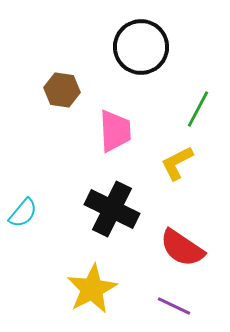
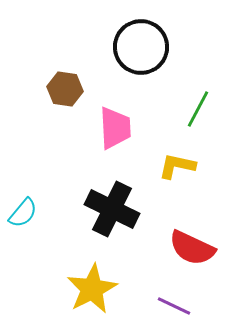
brown hexagon: moved 3 px right, 1 px up
pink trapezoid: moved 3 px up
yellow L-shape: moved 3 px down; rotated 39 degrees clockwise
red semicircle: moved 10 px right; rotated 9 degrees counterclockwise
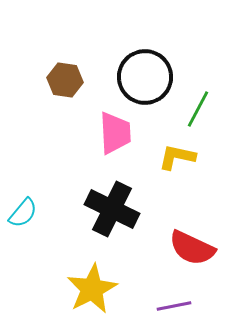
black circle: moved 4 px right, 30 px down
brown hexagon: moved 9 px up
pink trapezoid: moved 5 px down
yellow L-shape: moved 9 px up
purple line: rotated 36 degrees counterclockwise
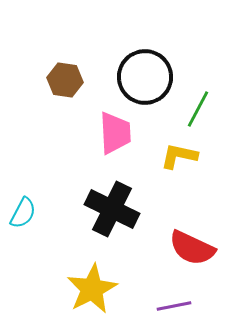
yellow L-shape: moved 2 px right, 1 px up
cyan semicircle: rotated 12 degrees counterclockwise
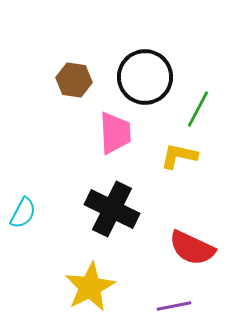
brown hexagon: moved 9 px right
yellow star: moved 2 px left, 2 px up
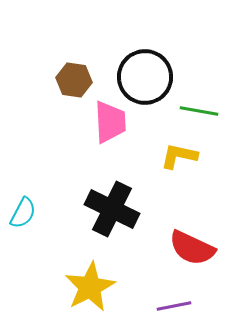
green line: moved 1 px right, 2 px down; rotated 72 degrees clockwise
pink trapezoid: moved 5 px left, 11 px up
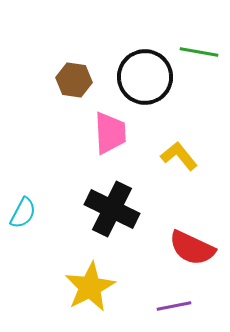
green line: moved 59 px up
pink trapezoid: moved 11 px down
yellow L-shape: rotated 39 degrees clockwise
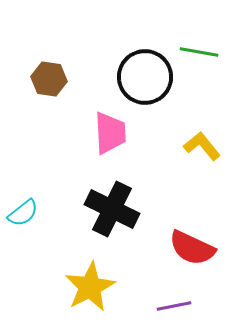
brown hexagon: moved 25 px left, 1 px up
yellow L-shape: moved 23 px right, 10 px up
cyan semicircle: rotated 24 degrees clockwise
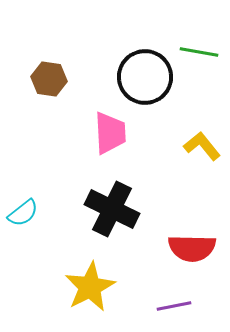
red semicircle: rotated 24 degrees counterclockwise
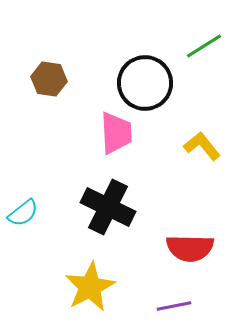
green line: moved 5 px right, 6 px up; rotated 42 degrees counterclockwise
black circle: moved 6 px down
pink trapezoid: moved 6 px right
black cross: moved 4 px left, 2 px up
red semicircle: moved 2 px left
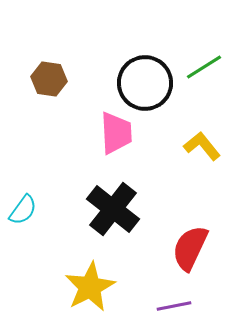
green line: moved 21 px down
black cross: moved 5 px right, 2 px down; rotated 12 degrees clockwise
cyan semicircle: moved 3 px up; rotated 16 degrees counterclockwise
red semicircle: rotated 114 degrees clockwise
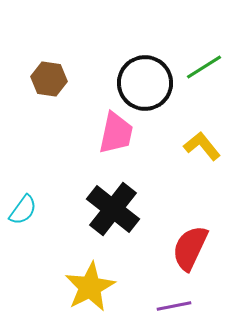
pink trapezoid: rotated 15 degrees clockwise
